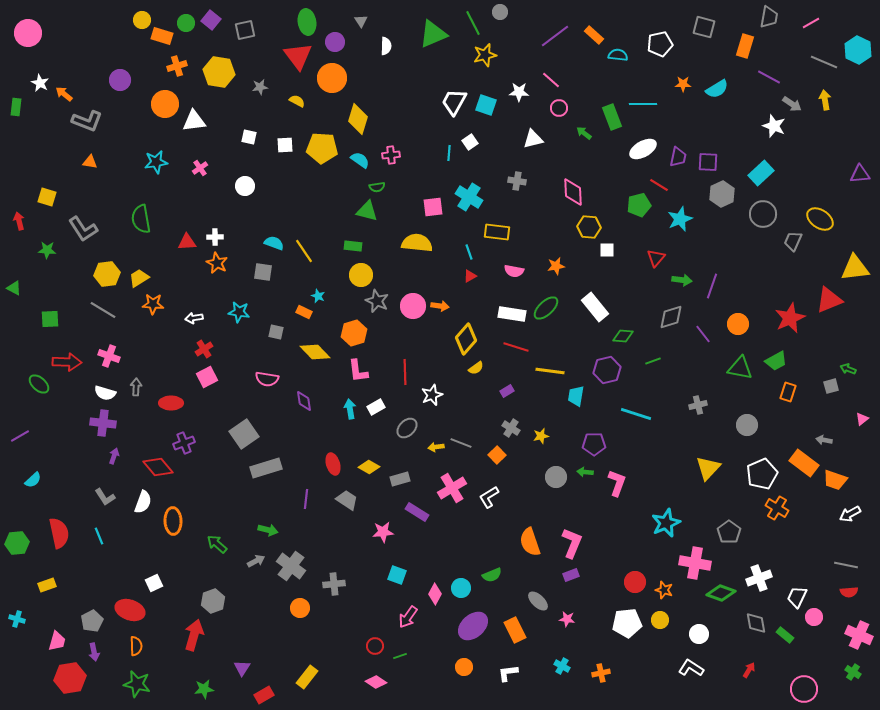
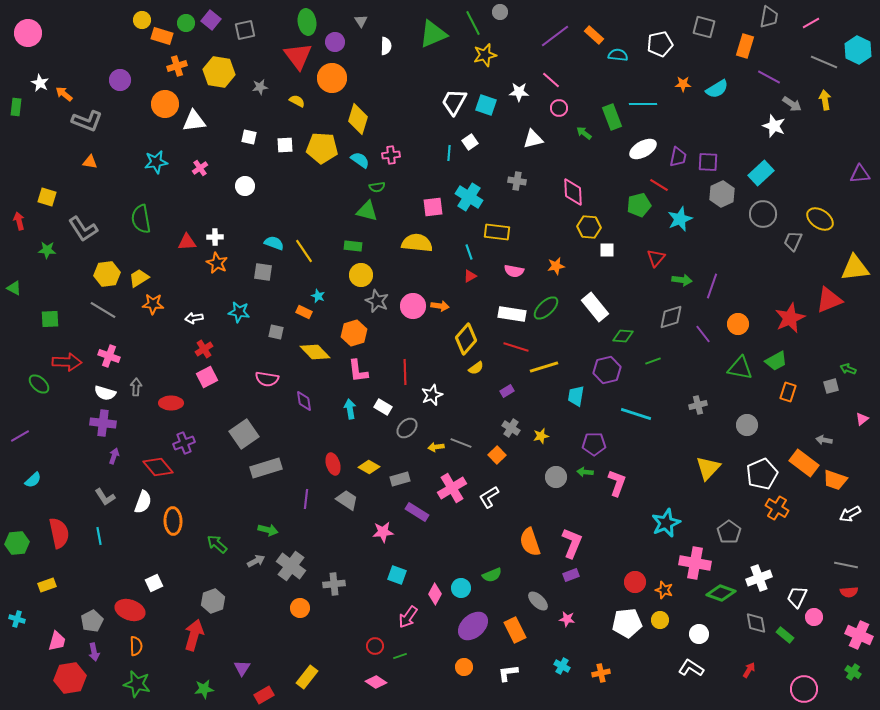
yellow line at (550, 371): moved 6 px left, 4 px up; rotated 24 degrees counterclockwise
white rectangle at (376, 407): moved 7 px right; rotated 60 degrees clockwise
cyan line at (99, 536): rotated 12 degrees clockwise
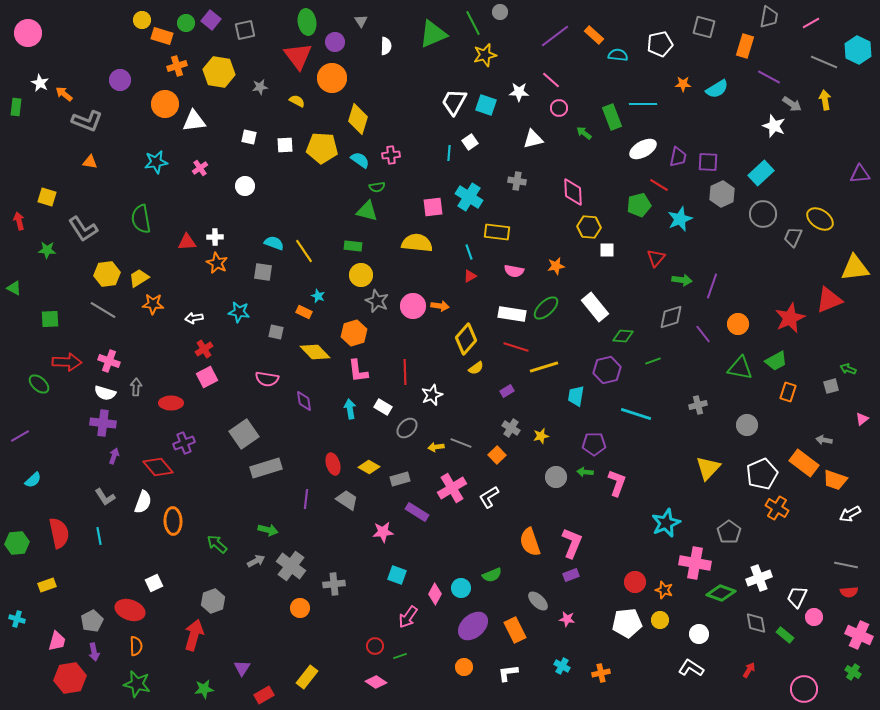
gray trapezoid at (793, 241): moved 4 px up
pink cross at (109, 356): moved 5 px down
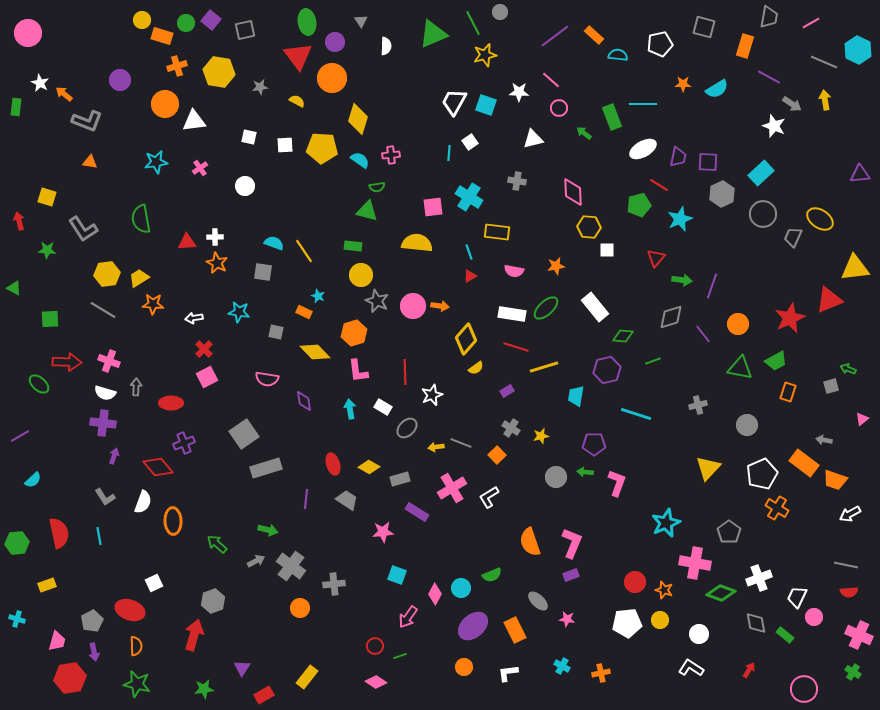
red cross at (204, 349): rotated 12 degrees counterclockwise
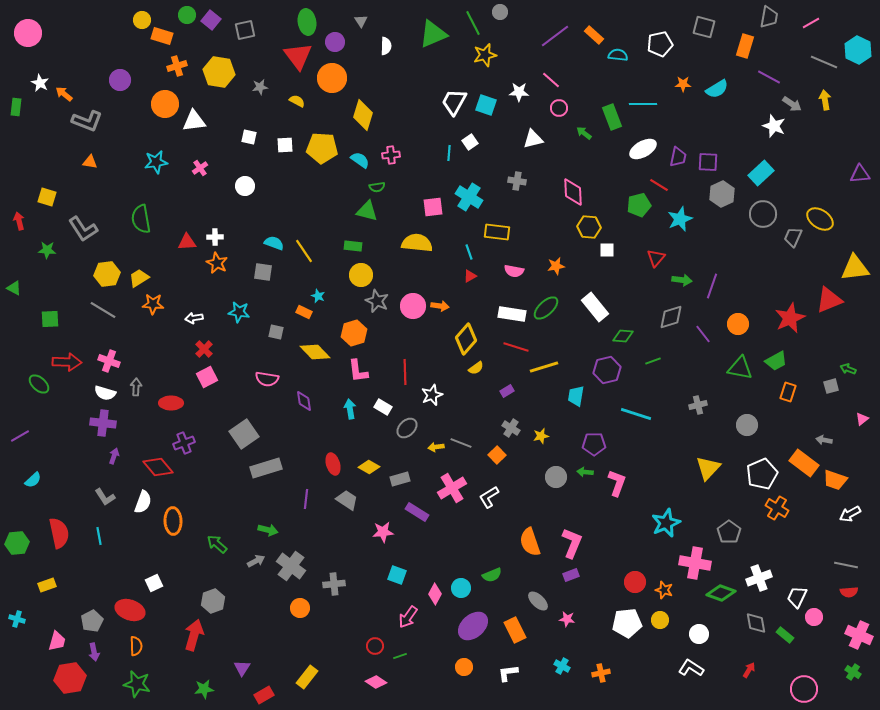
green circle at (186, 23): moved 1 px right, 8 px up
yellow diamond at (358, 119): moved 5 px right, 4 px up
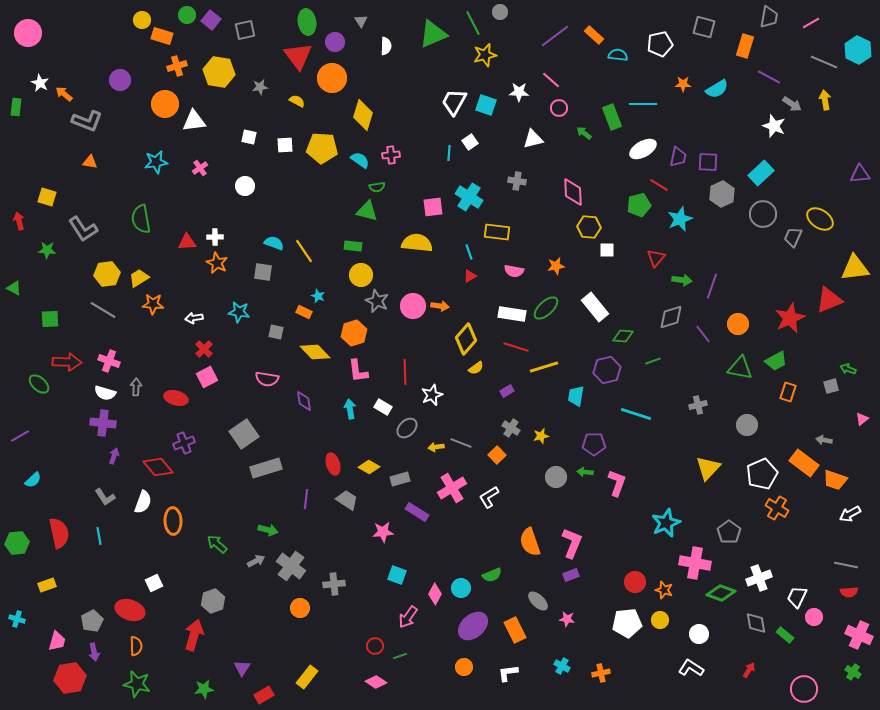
red ellipse at (171, 403): moved 5 px right, 5 px up; rotated 15 degrees clockwise
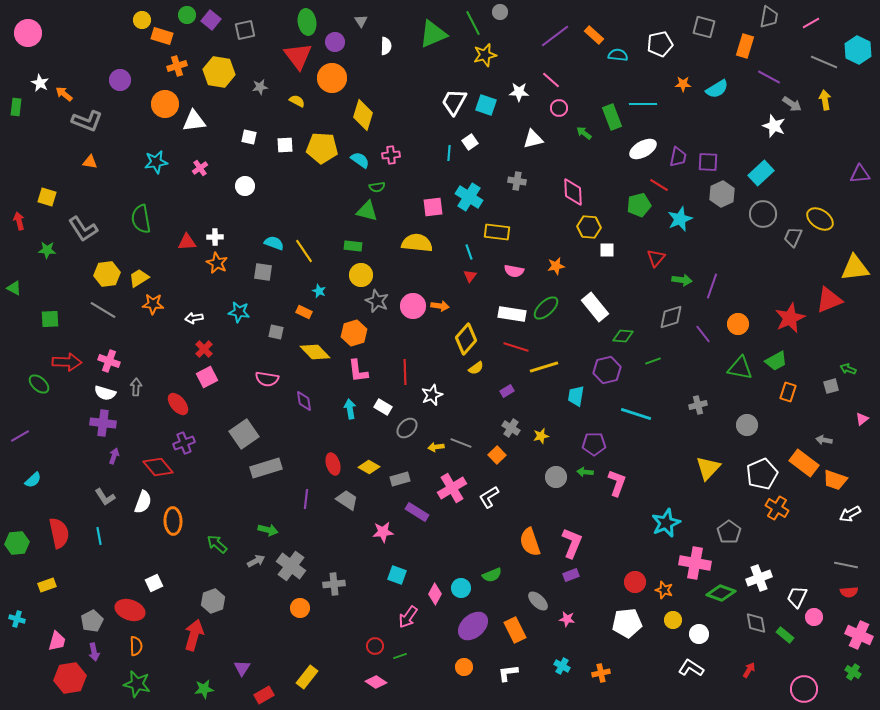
red triangle at (470, 276): rotated 24 degrees counterclockwise
cyan star at (318, 296): moved 1 px right, 5 px up
red ellipse at (176, 398): moved 2 px right, 6 px down; rotated 35 degrees clockwise
yellow circle at (660, 620): moved 13 px right
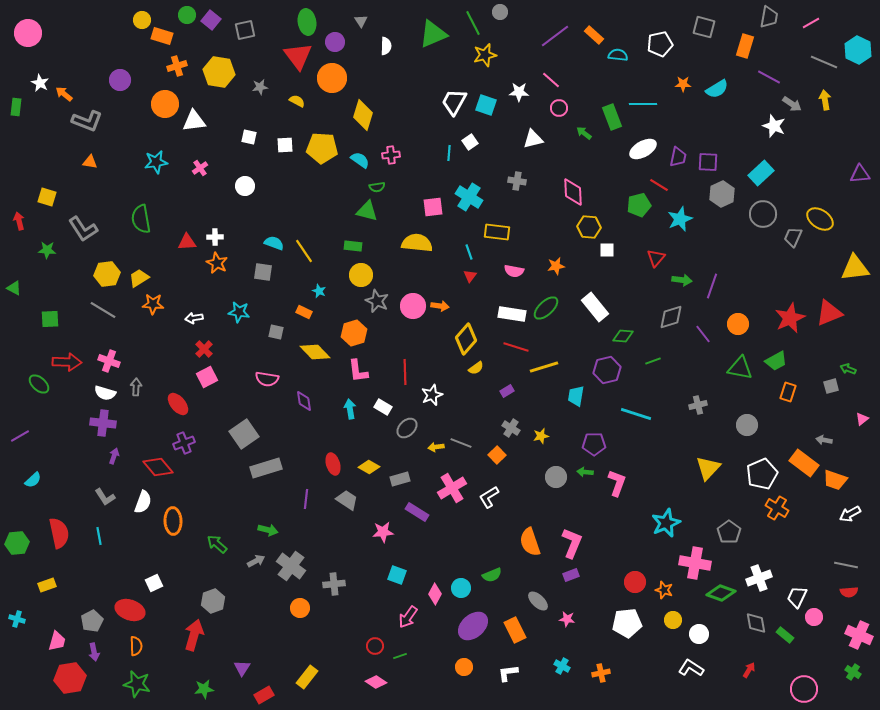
red triangle at (829, 300): moved 13 px down
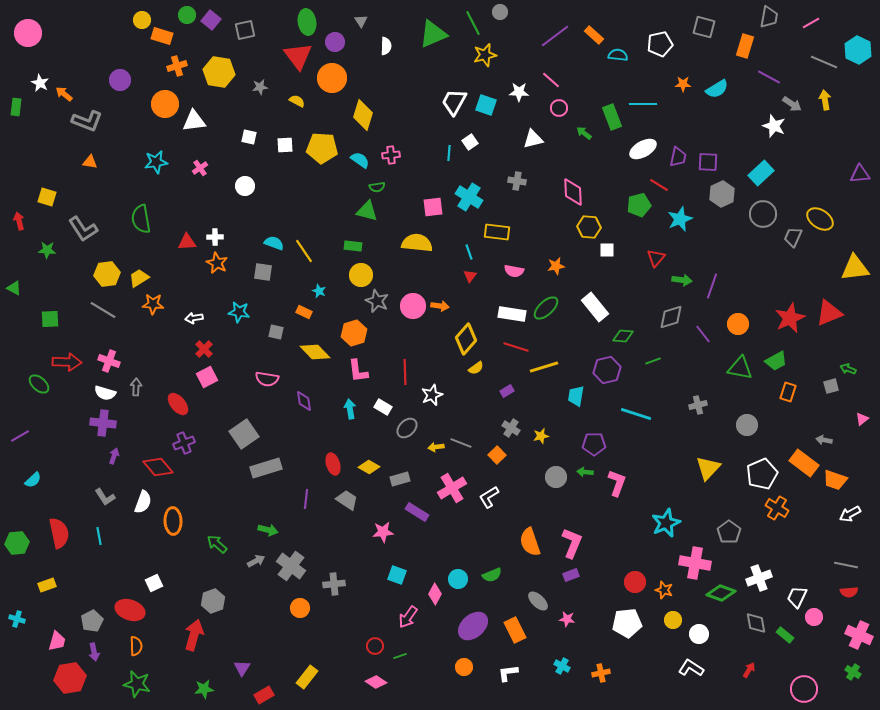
cyan circle at (461, 588): moved 3 px left, 9 px up
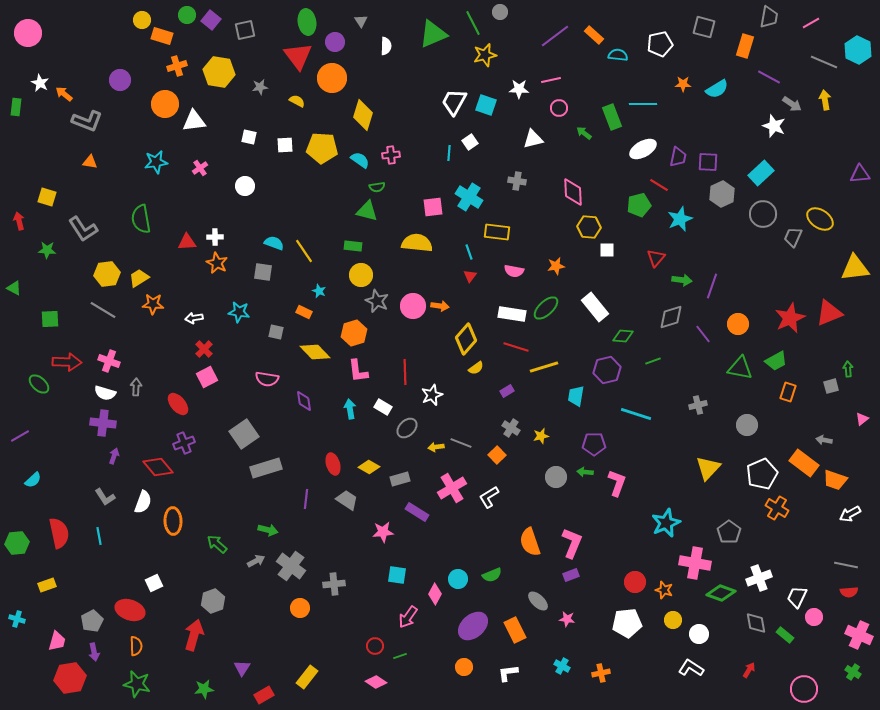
pink line at (551, 80): rotated 54 degrees counterclockwise
white star at (519, 92): moved 3 px up
green arrow at (848, 369): rotated 63 degrees clockwise
cyan square at (397, 575): rotated 12 degrees counterclockwise
